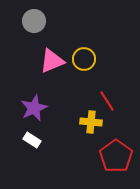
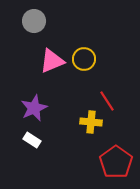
red pentagon: moved 6 px down
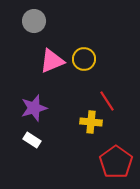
purple star: rotated 8 degrees clockwise
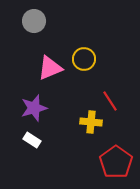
pink triangle: moved 2 px left, 7 px down
red line: moved 3 px right
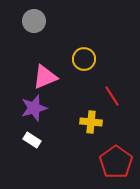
pink triangle: moved 5 px left, 9 px down
red line: moved 2 px right, 5 px up
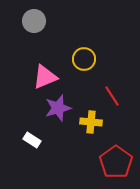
purple star: moved 24 px right
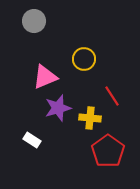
yellow cross: moved 1 px left, 4 px up
red pentagon: moved 8 px left, 11 px up
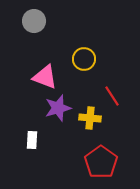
pink triangle: rotated 44 degrees clockwise
white rectangle: rotated 60 degrees clockwise
red pentagon: moved 7 px left, 11 px down
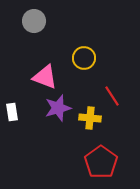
yellow circle: moved 1 px up
white rectangle: moved 20 px left, 28 px up; rotated 12 degrees counterclockwise
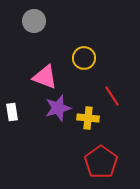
yellow cross: moved 2 px left
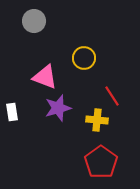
yellow cross: moved 9 px right, 2 px down
